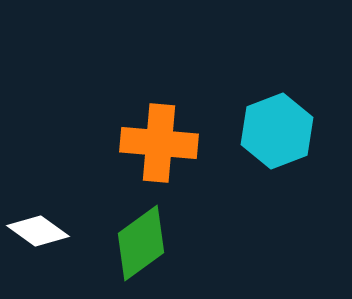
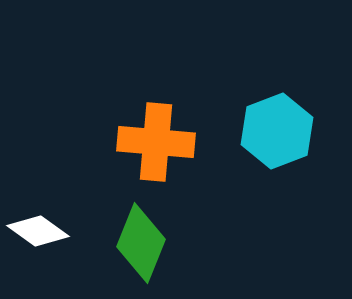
orange cross: moved 3 px left, 1 px up
green diamond: rotated 32 degrees counterclockwise
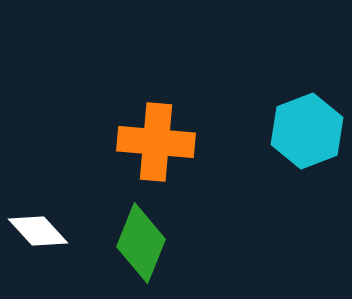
cyan hexagon: moved 30 px right
white diamond: rotated 12 degrees clockwise
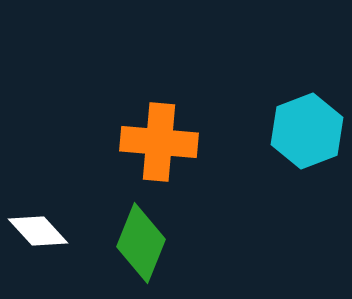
orange cross: moved 3 px right
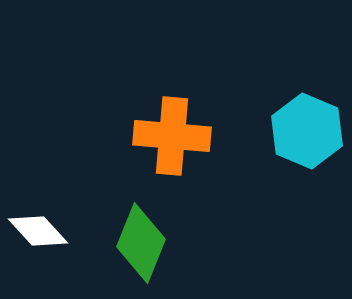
cyan hexagon: rotated 16 degrees counterclockwise
orange cross: moved 13 px right, 6 px up
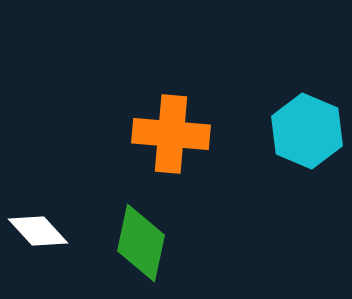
orange cross: moved 1 px left, 2 px up
green diamond: rotated 10 degrees counterclockwise
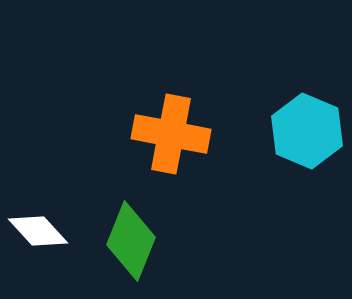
orange cross: rotated 6 degrees clockwise
green diamond: moved 10 px left, 2 px up; rotated 10 degrees clockwise
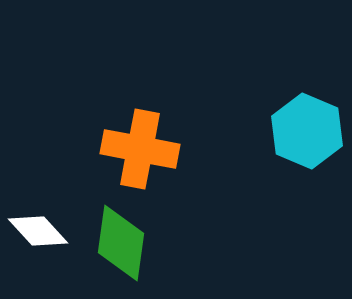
orange cross: moved 31 px left, 15 px down
green diamond: moved 10 px left, 2 px down; rotated 14 degrees counterclockwise
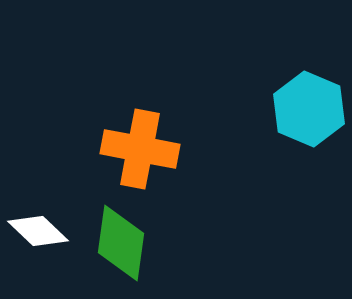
cyan hexagon: moved 2 px right, 22 px up
white diamond: rotated 4 degrees counterclockwise
